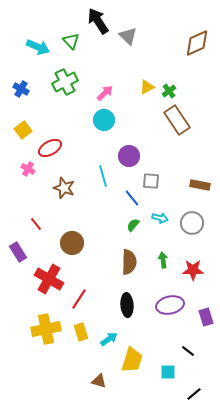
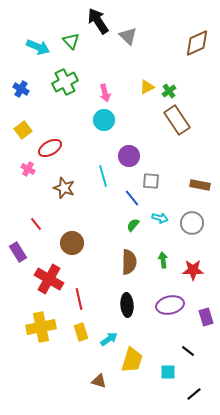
pink arrow at (105, 93): rotated 120 degrees clockwise
red line at (79, 299): rotated 45 degrees counterclockwise
yellow cross at (46, 329): moved 5 px left, 2 px up
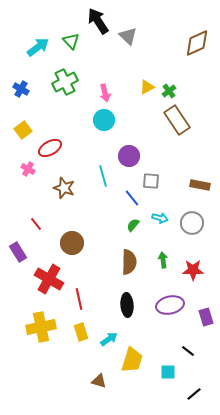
cyan arrow at (38, 47): rotated 60 degrees counterclockwise
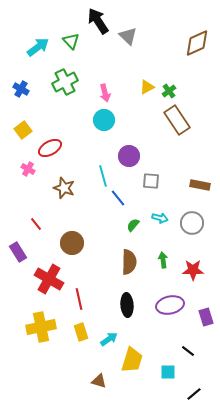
blue line at (132, 198): moved 14 px left
